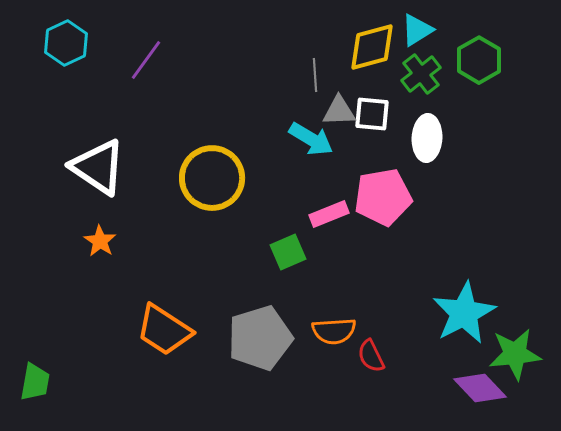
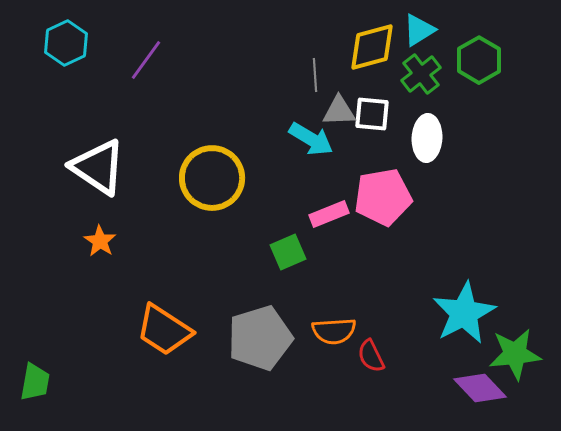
cyan triangle: moved 2 px right
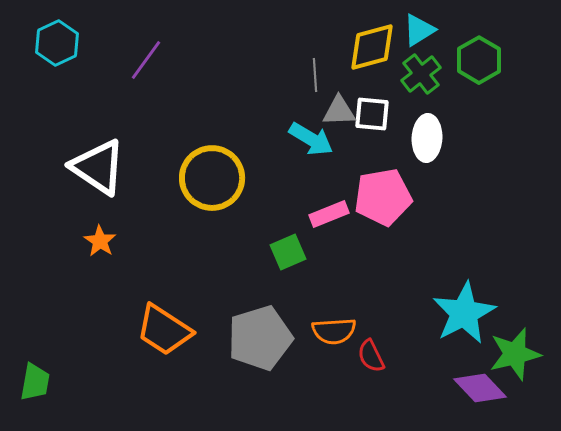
cyan hexagon: moved 9 px left
green star: rotated 8 degrees counterclockwise
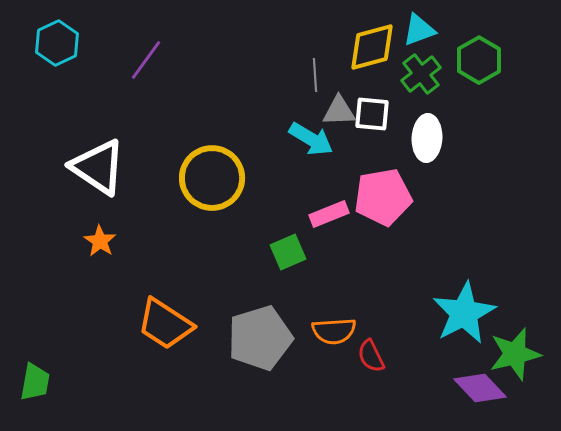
cyan triangle: rotated 12 degrees clockwise
orange trapezoid: moved 1 px right, 6 px up
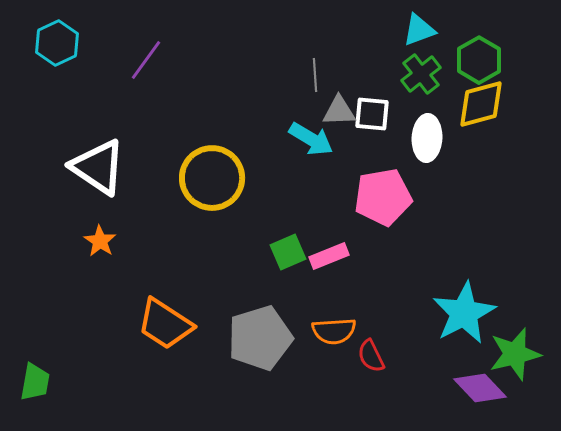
yellow diamond: moved 109 px right, 57 px down
pink rectangle: moved 42 px down
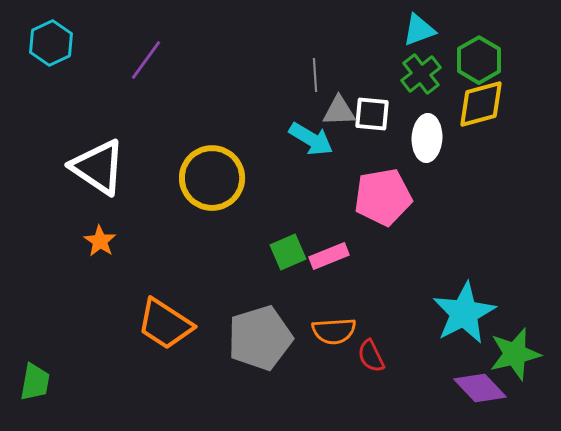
cyan hexagon: moved 6 px left
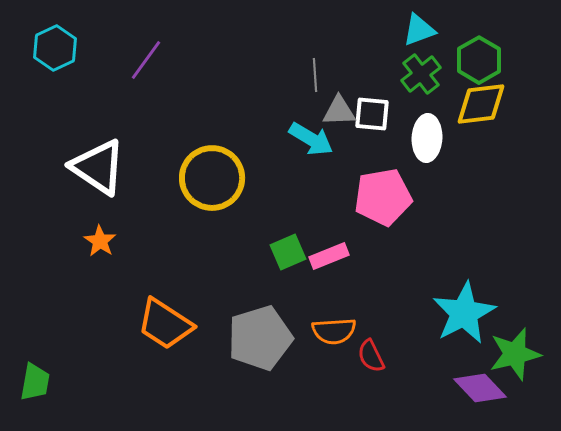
cyan hexagon: moved 4 px right, 5 px down
yellow diamond: rotated 8 degrees clockwise
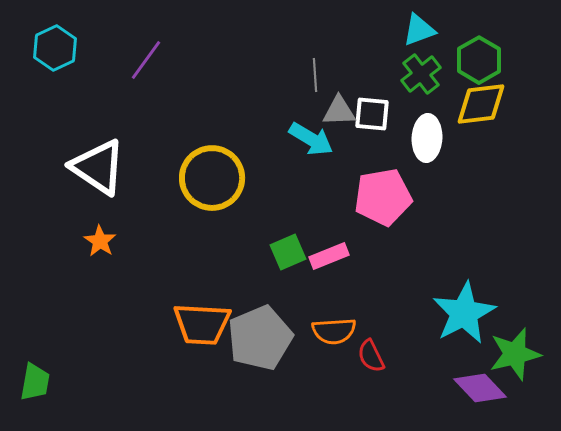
orange trapezoid: moved 37 px right; rotated 30 degrees counterclockwise
gray pentagon: rotated 6 degrees counterclockwise
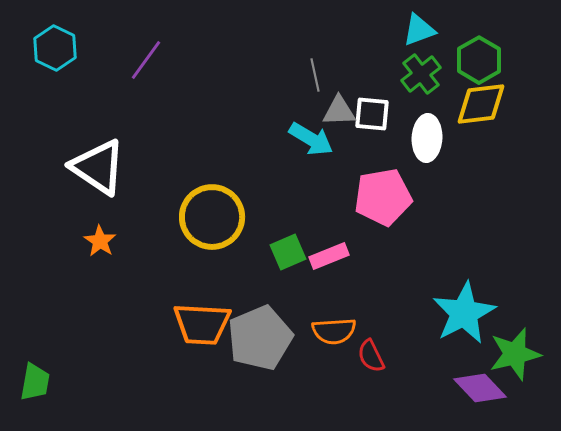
cyan hexagon: rotated 9 degrees counterclockwise
gray line: rotated 8 degrees counterclockwise
yellow circle: moved 39 px down
